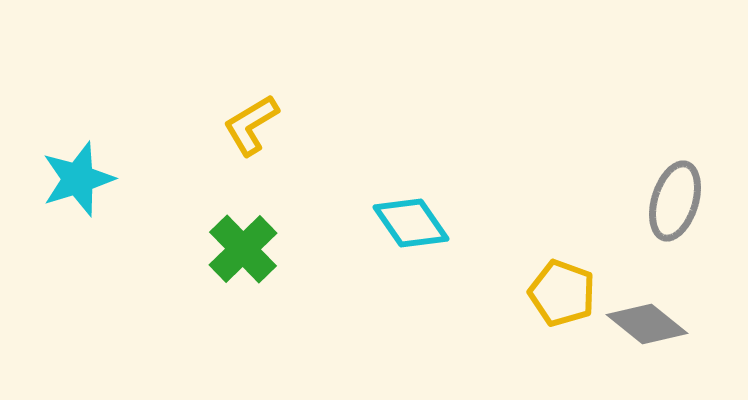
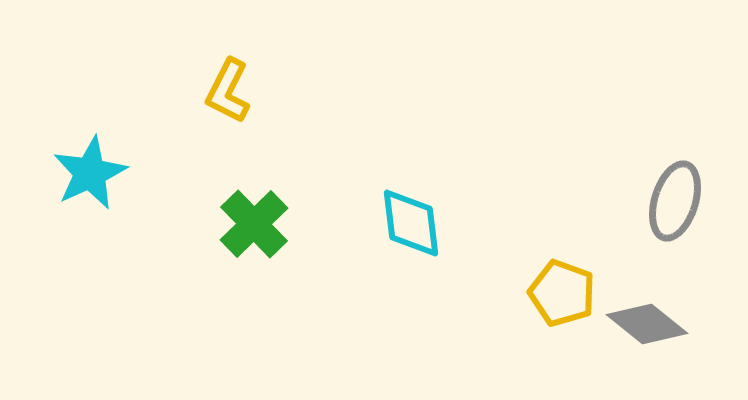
yellow L-shape: moved 23 px left, 34 px up; rotated 32 degrees counterclockwise
cyan star: moved 12 px right, 6 px up; rotated 8 degrees counterclockwise
cyan diamond: rotated 28 degrees clockwise
green cross: moved 11 px right, 25 px up
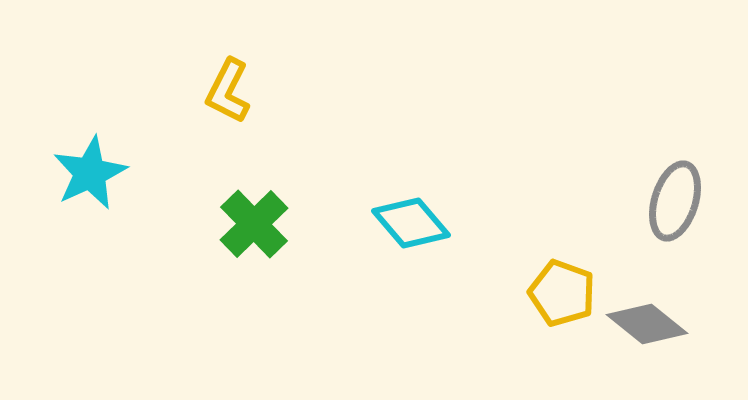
cyan diamond: rotated 34 degrees counterclockwise
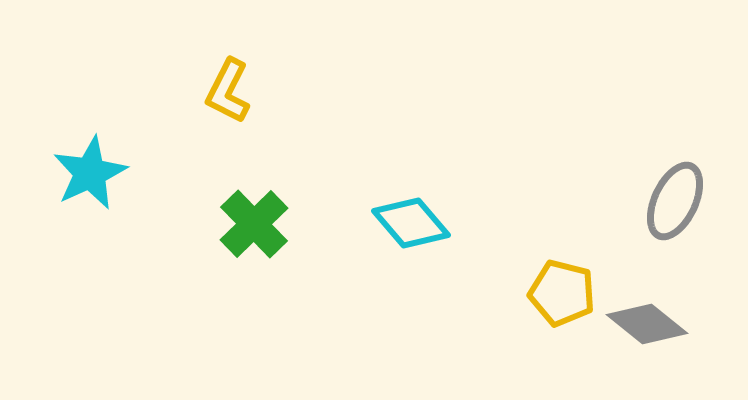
gray ellipse: rotated 8 degrees clockwise
yellow pentagon: rotated 6 degrees counterclockwise
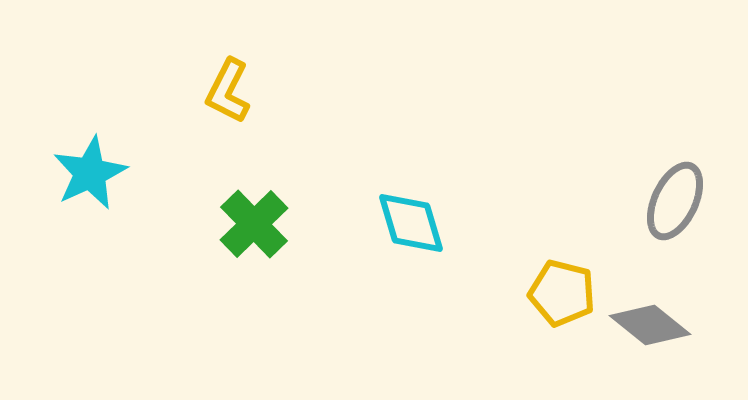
cyan diamond: rotated 24 degrees clockwise
gray diamond: moved 3 px right, 1 px down
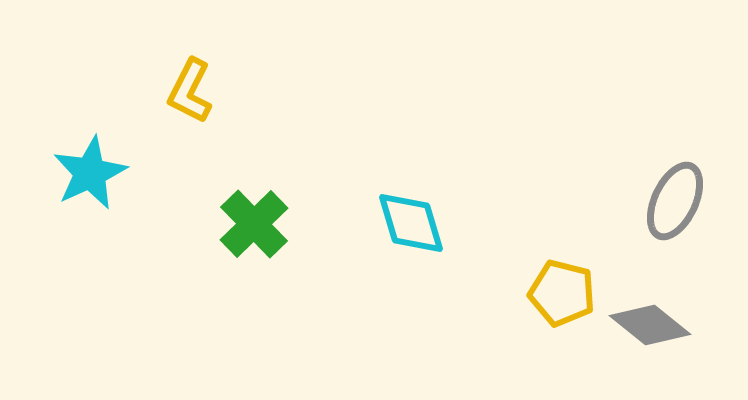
yellow L-shape: moved 38 px left
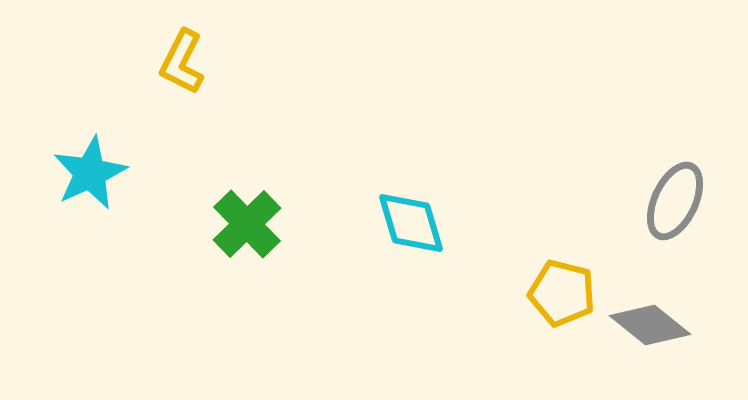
yellow L-shape: moved 8 px left, 29 px up
green cross: moved 7 px left
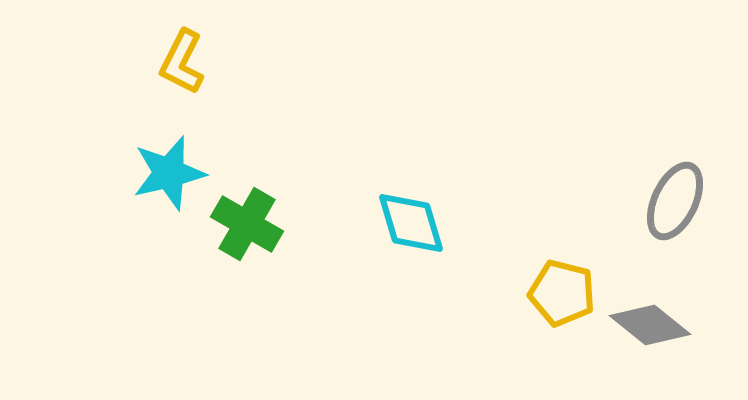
cyan star: moved 79 px right; rotated 12 degrees clockwise
green cross: rotated 16 degrees counterclockwise
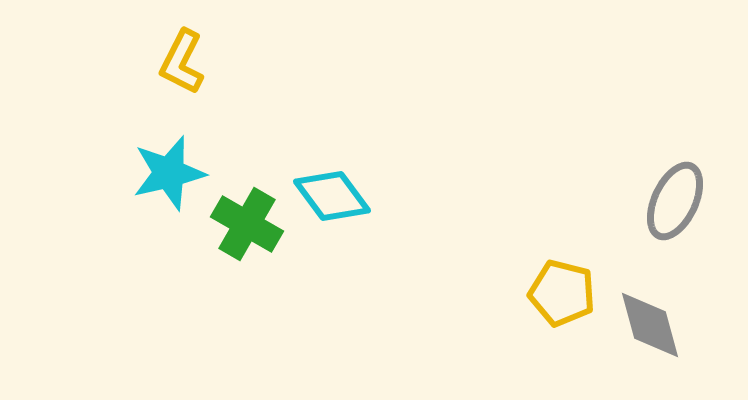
cyan diamond: moved 79 px left, 27 px up; rotated 20 degrees counterclockwise
gray diamond: rotated 36 degrees clockwise
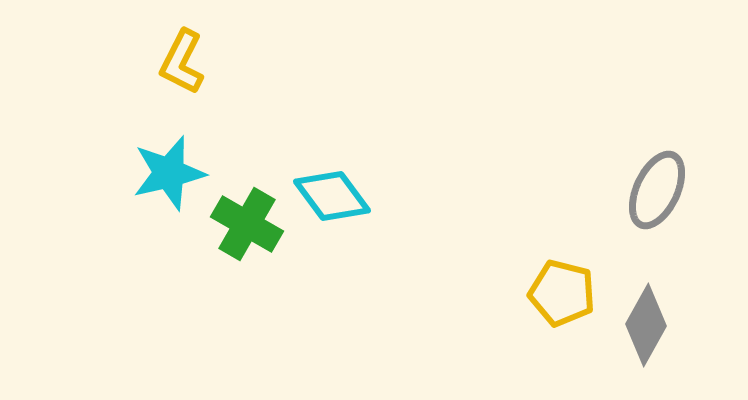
gray ellipse: moved 18 px left, 11 px up
gray diamond: moved 4 px left; rotated 44 degrees clockwise
